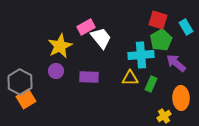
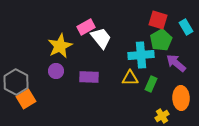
gray hexagon: moved 4 px left
yellow cross: moved 2 px left
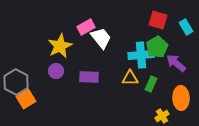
green pentagon: moved 4 px left, 7 px down
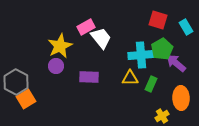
green pentagon: moved 5 px right, 2 px down
purple circle: moved 5 px up
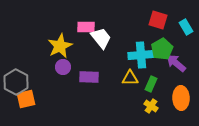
pink rectangle: rotated 30 degrees clockwise
purple circle: moved 7 px right, 1 px down
orange square: rotated 18 degrees clockwise
yellow cross: moved 11 px left, 10 px up; rotated 24 degrees counterclockwise
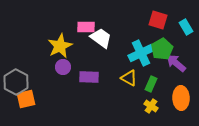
white trapezoid: rotated 15 degrees counterclockwise
cyan cross: moved 2 px up; rotated 20 degrees counterclockwise
yellow triangle: moved 1 px left; rotated 30 degrees clockwise
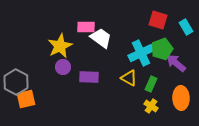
green pentagon: rotated 10 degrees clockwise
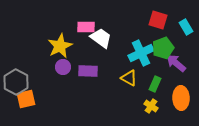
green pentagon: moved 1 px right, 1 px up
purple rectangle: moved 1 px left, 6 px up
green rectangle: moved 4 px right
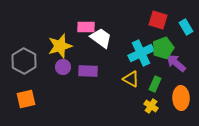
yellow star: rotated 10 degrees clockwise
yellow triangle: moved 2 px right, 1 px down
gray hexagon: moved 8 px right, 21 px up
